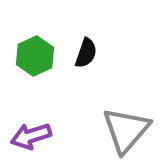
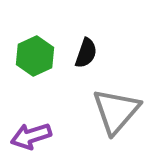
gray triangle: moved 10 px left, 19 px up
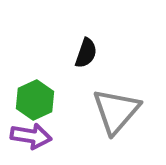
green hexagon: moved 44 px down
purple arrow: rotated 153 degrees counterclockwise
